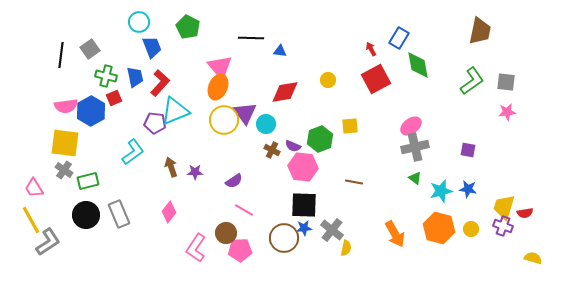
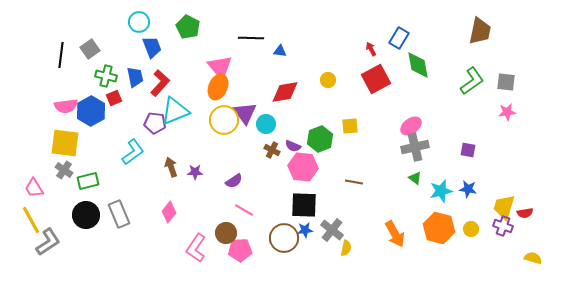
blue star at (304, 228): moved 1 px right, 2 px down
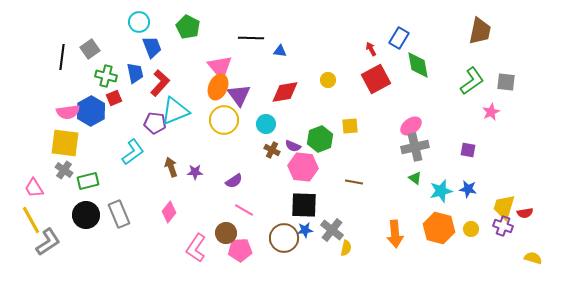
black line at (61, 55): moved 1 px right, 2 px down
blue trapezoid at (135, 77): moved 4 px up
pink semicircle at (66, 106): moved 2 px right, 6 px down
pink star at (507, 112): moved 16 px left; rotated 18 degrees counterclockwise
purple triangle at (245, 113): moved 6 px left, 18 px up
orange arrow at (395, 234): rotated 24 degrees clockwise
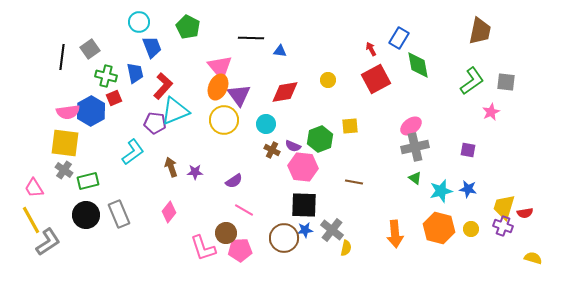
red L-shape at (160, 83): moved 3 px right, 3 px down
pink L-shape at (196, 248): moved 7 px right; rotated 52 degrees counterclockwise
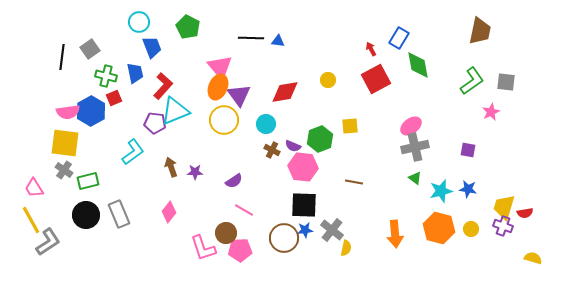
blue triangle at (280, 51): moved 2 px left, 10 px up
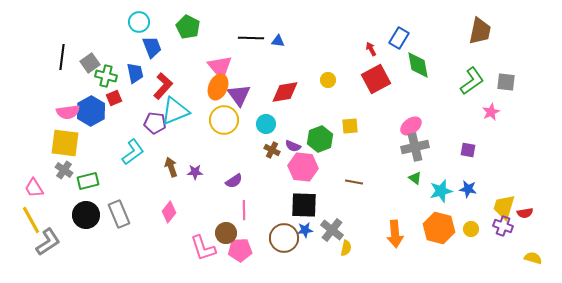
gray square at (90, 49): moved 14 px down
pink line at (244, 210): rotated 60 degrees clockwise
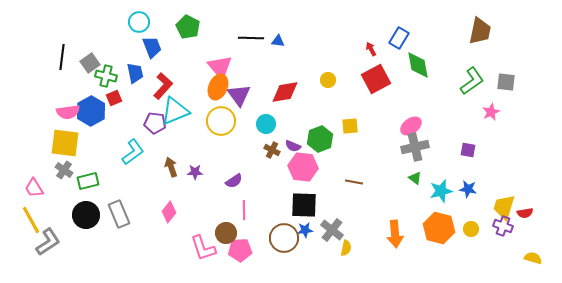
yellow circle at (224, 120): moved 3 px left, 1 px down
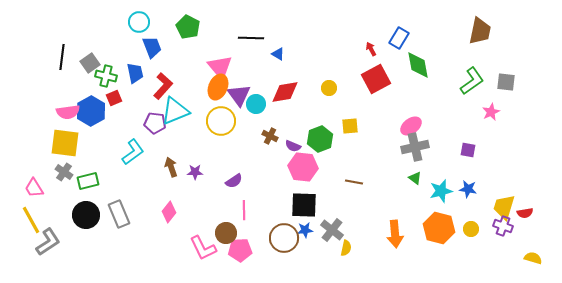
blue triangle at (278, 41): moved 13 px down; rotated 24 degrees clockwise
yellow circle at (328, 80): moved 1 px right, 8 px down
cyan circle at (266, 124): moved 10 px left, 20 px up
brown cross at (272, 150): moved 2 px left, 14 px up
gray cross at (64, 170): moved 2 px down
pink L-shape at (203, 248): rotated 8 degrees counterclockwise
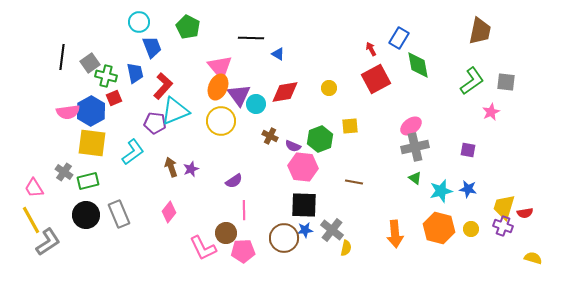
yellow square at (65, 143): moved 27 px right
purple star at (195, 172): moved 4 px left, 3 px up; rotated 21 degrees counterclockwise
pink pentagon at (240, 250): moved 3 px right, 1 px down
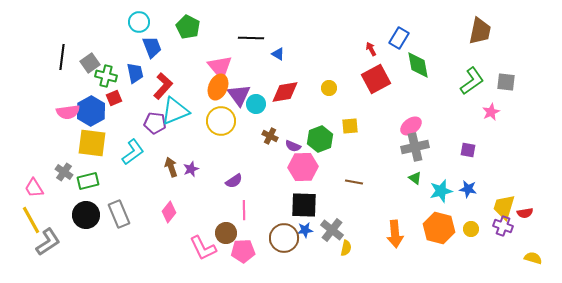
pink hexagon at (303, 167): rotated 8 degrees counterclockwise
